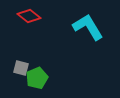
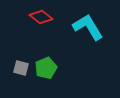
red diamond: moved 12 px right, 1 px down
green pentagon: moved 9 px right, 10 px up
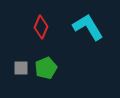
red diamond: moved 10 px down; rotated 75 degrees clockwise
gray square: rotated 14 degrees counterclockwise
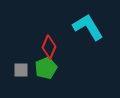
red diamond: moved 8 px right, 20 px down
gray square: moved 2 px down
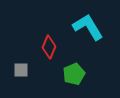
green pentagon: moved 28 px right, 6 px down
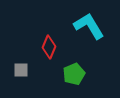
cyan L-shape: moved 1 px right, 1 px up
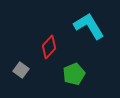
red diamond: rotated 20 degrees clockwise
gray square: rotated 35 degrees clockwise
